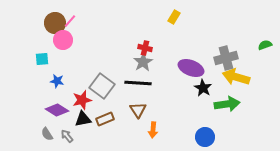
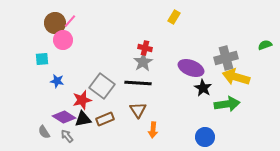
purple diamond: moved 7 px right, 7 px down
gray semicircle: moved 3 px left, 2 px up
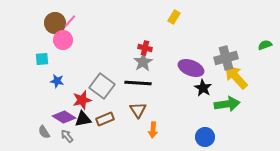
yellow arrow: rotated 32 degrees clockwise
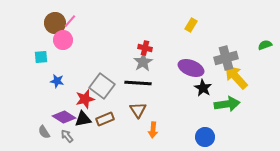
yellow rectangle: moved 17 px right, 8 px down
cyan square: moved 1 px left, 2 px up
red star: moved 3 px right, 1 px up
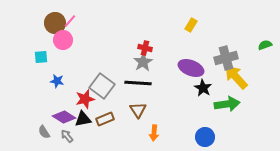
orange arrow: moved 1 px right, 3 px down
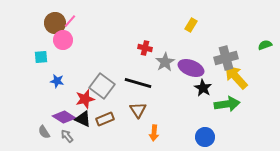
gray star: moved 22 px right
black line: rotated 12 degrees clockwise
black triangle: rotated 36 degrees clockwise
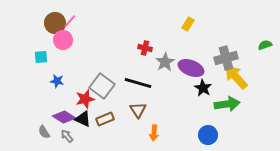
yellow rectangle: moved 3 px left, 1 px up
blue circle: moved 3 px right, 2 px up
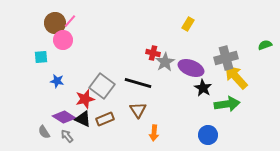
red cross: moved 8 px right, 5 px down
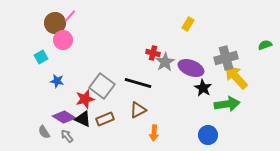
pink line: moved 5 px up
cyan square: rotated 24 degrees counterclockwise
brown triangle: rotated 36 degrees clockwise
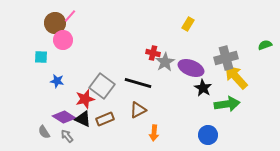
cyan square: rotated 32 degrees clockwise
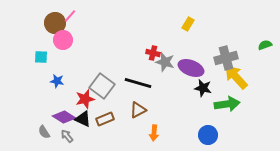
gray star: rotated 24 degrees counterclockwise
black star: rotated 18 degrees counterclockwise
